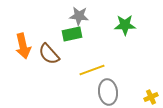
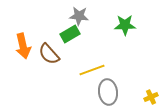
green rectangle: moved 2 px left; rotated 18 degrees counterclockwise
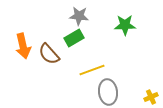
green rectangle: moved 4 px right, 4 px down
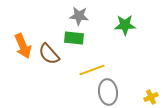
green rectangle: rotated 36 degrees clockwise
orange arrow: rotated 10 degrees counterclockwise
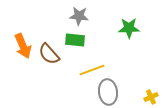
green star: moved 4 px right, 3 px down
green rectangle: moved 1 px right, 2 px down
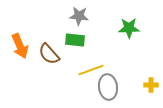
orange arrow: moved 3 px left
yellow line: moved 1 px left
gray ellipse: moved 5 px up
yellow cross: moved 12 px up; rotated 24 degrees clockwise
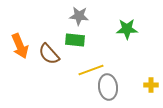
green star: moved 2 px left, 1 px down
